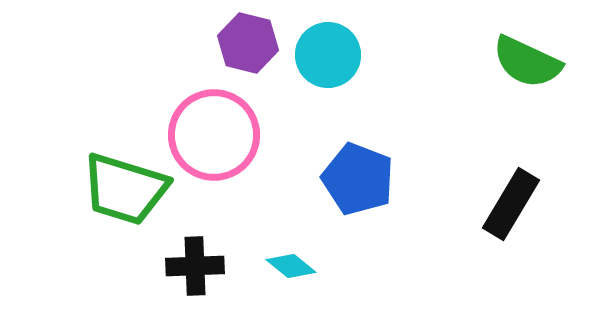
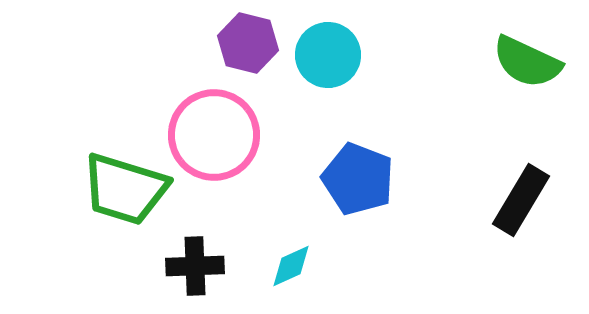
black rectangle: moved 10 px right, 4 px up
cyan diamond: rotated 63 degrees counterclockwise
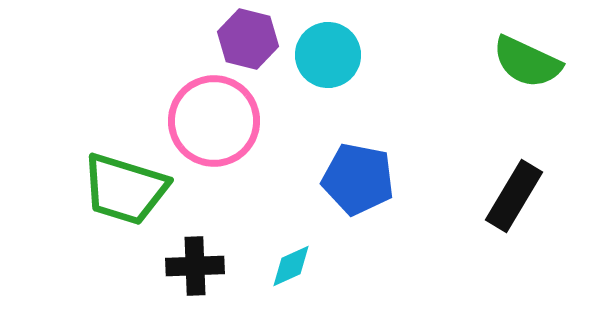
purple hexagon: moved 4 px up
pink circle: moved 14 px up
blue pentagon: rotated 10 degrees counterclockwise
black rectangle: moved 7 px left, 4 px up
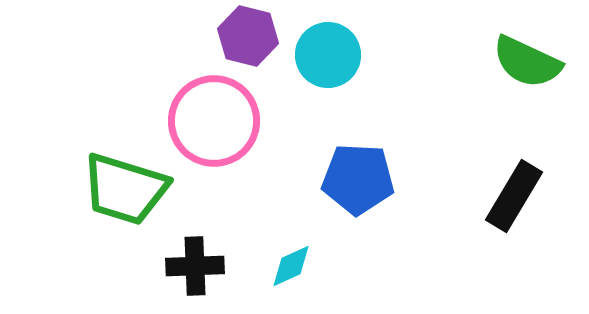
purple hexagon: moved 3 px up
blue pentagon: rotated 8 degrees counterclockwise
